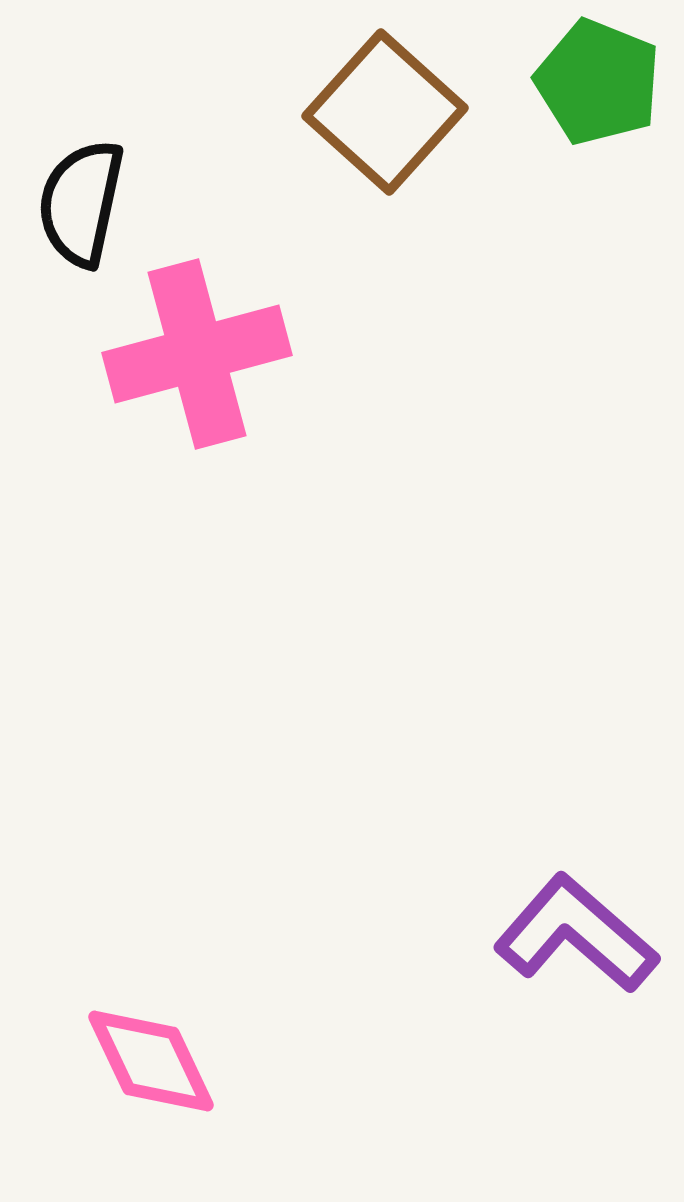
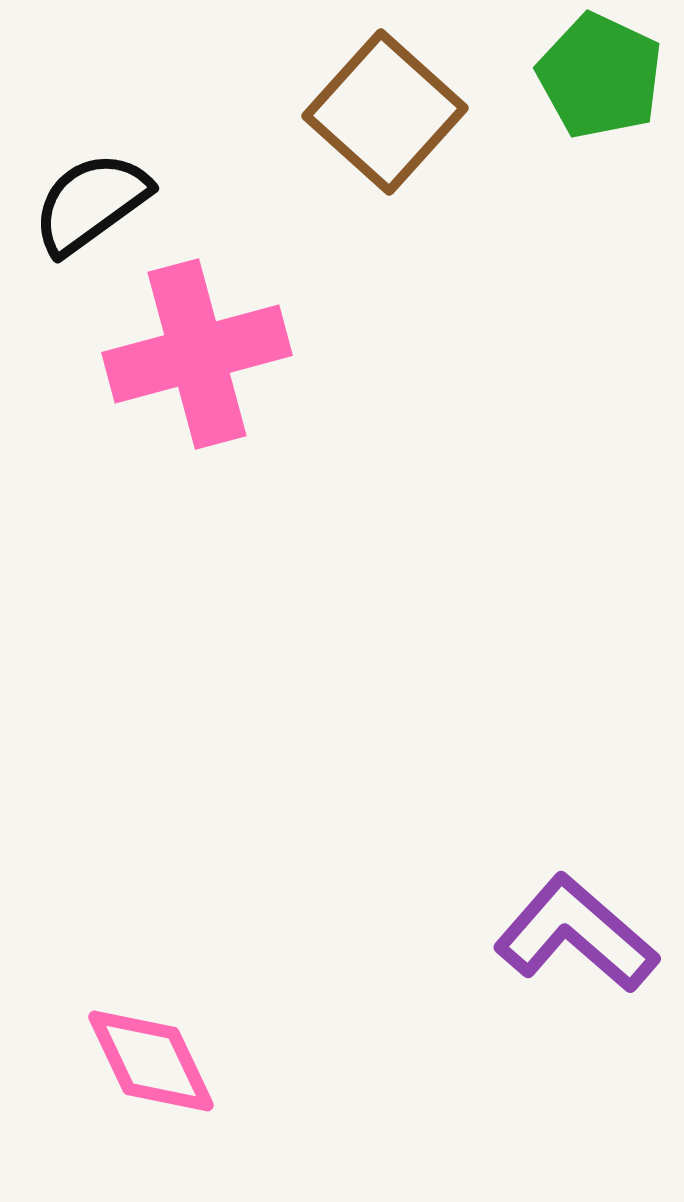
green pentagon: moved 2 px right, 6 px up; rotated 3 degrees clockwise
black semicircle: moved 10 px right; rotated 42 degrees clockwise
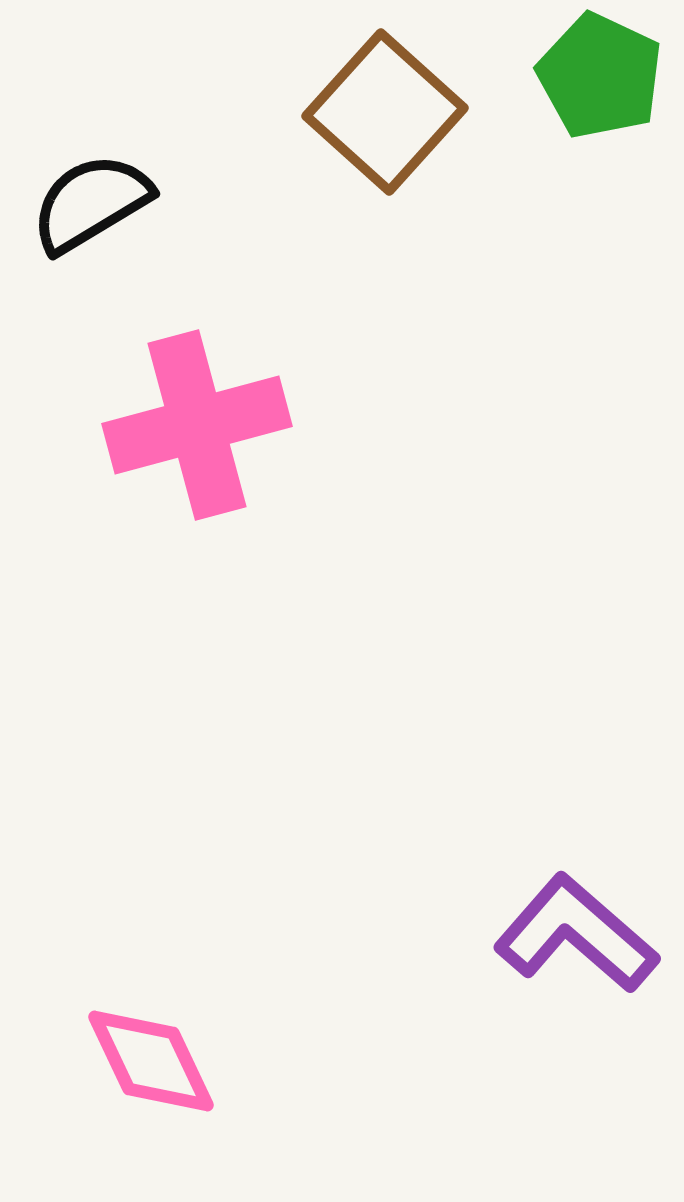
black semicircle: rotated 5 degrees clockwise
pink cross: moved 71 px down
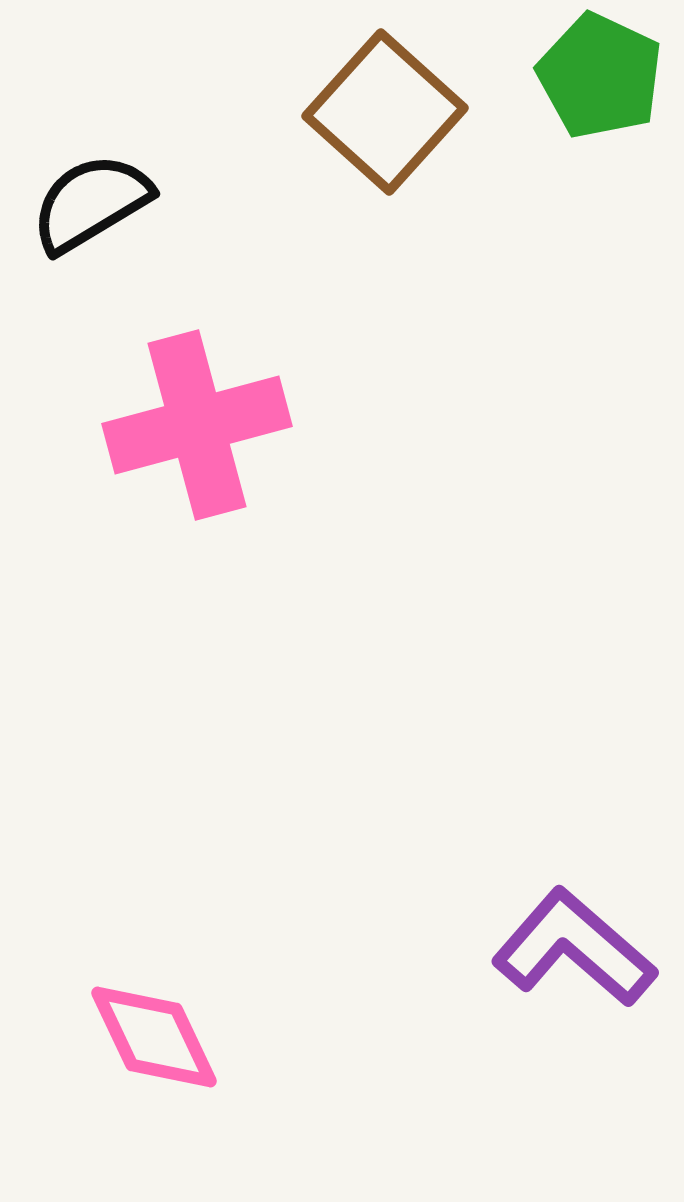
purple L-shape: moved 2 px left, 14 px down
pink diamond: moved 3 px right, 24 px up
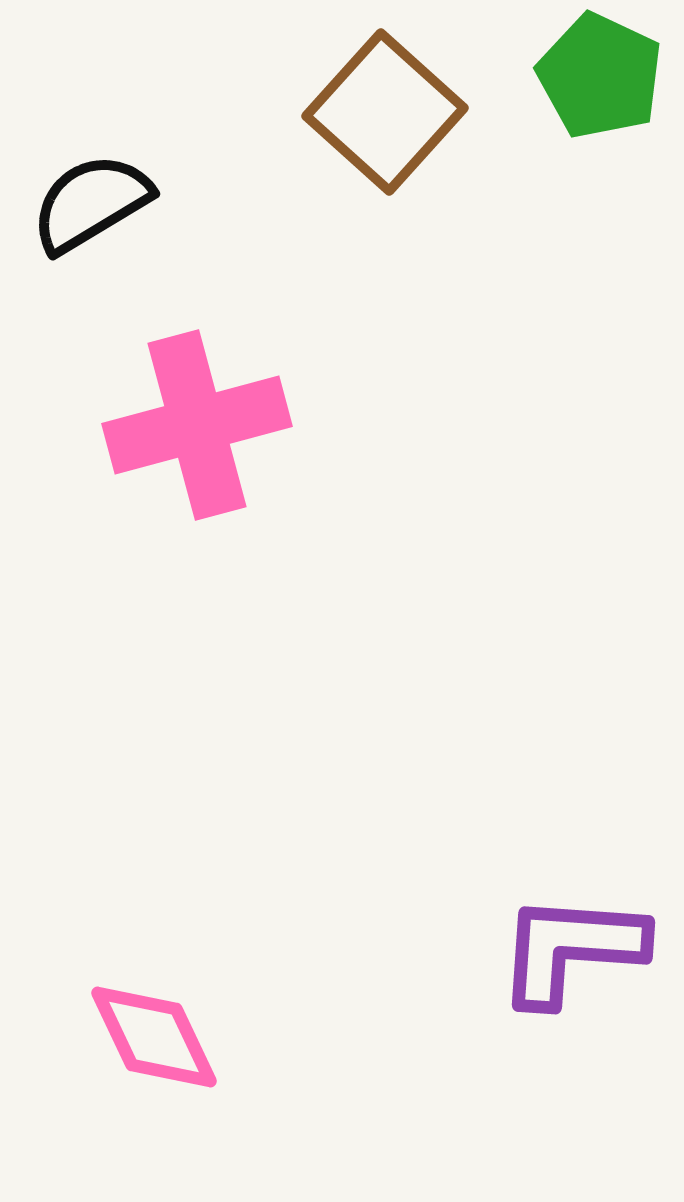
purple L-shape: moved 3 px left, 1 px down; rotated 37 degrees counterclockwise
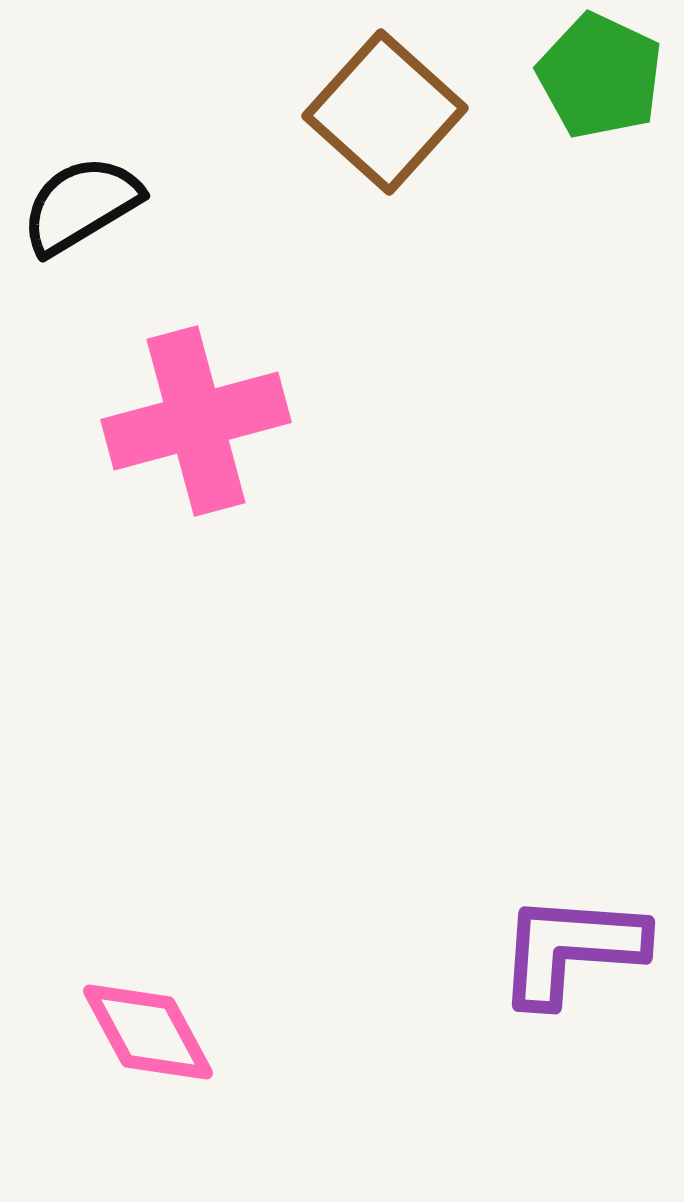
black semicircle: moved 10 px left, 2 px down
pink cross: moved 1 px left, 4 px up
pink diamond: moved 6 px left, 5 px up; rotated 3 degrees counterclockwise
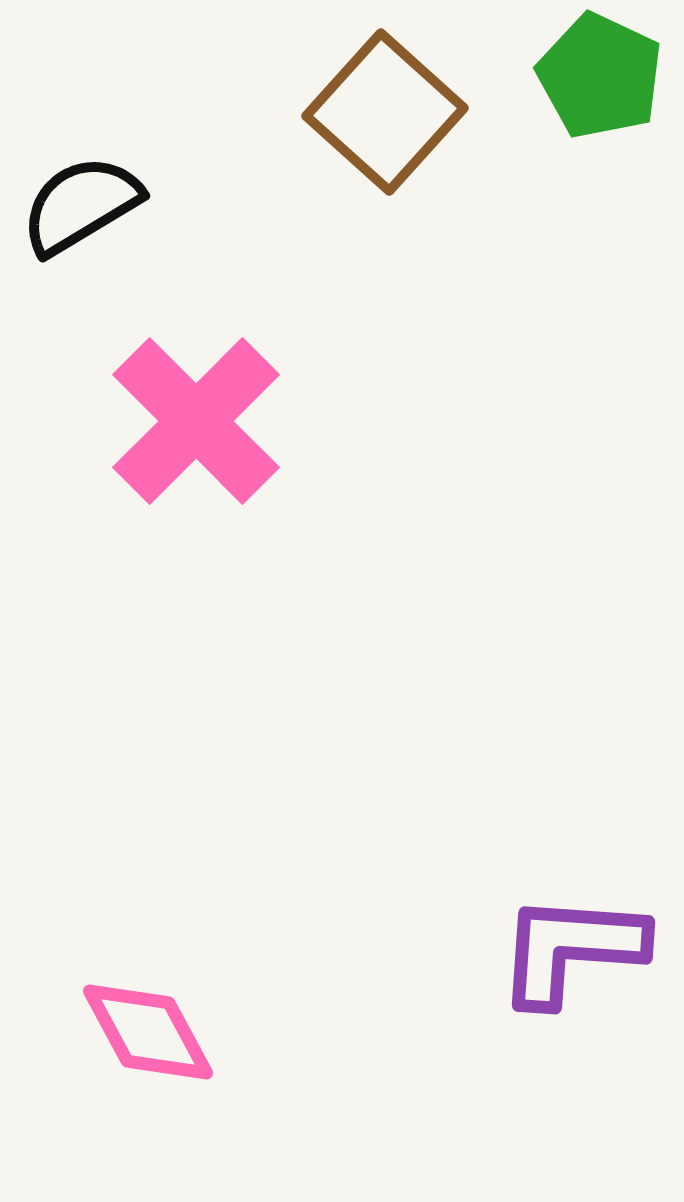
pink cross: rotated 30 degrees counterclockwise
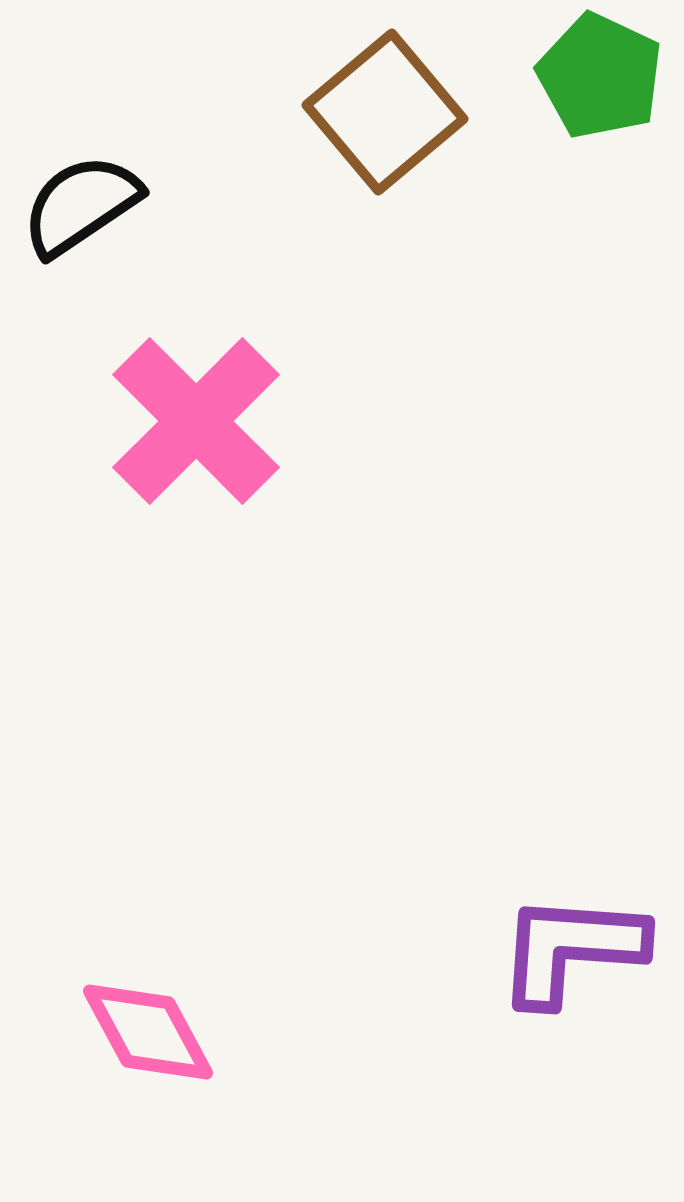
brown square: rotated 8 degrees clockwise
black semicircle: rotated 3 degrees counterclockwise
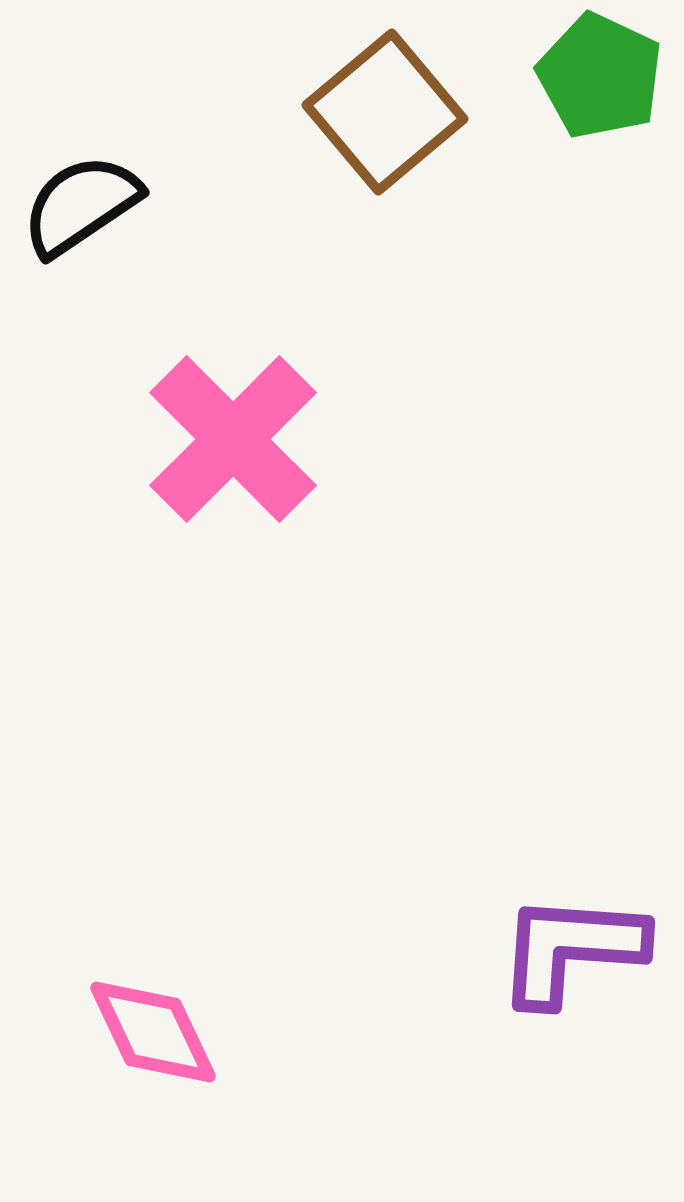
pink cross: moved 37 px right, 18 px down
pink diamond: moved 5 px right; rotated 3 degrees clockwise
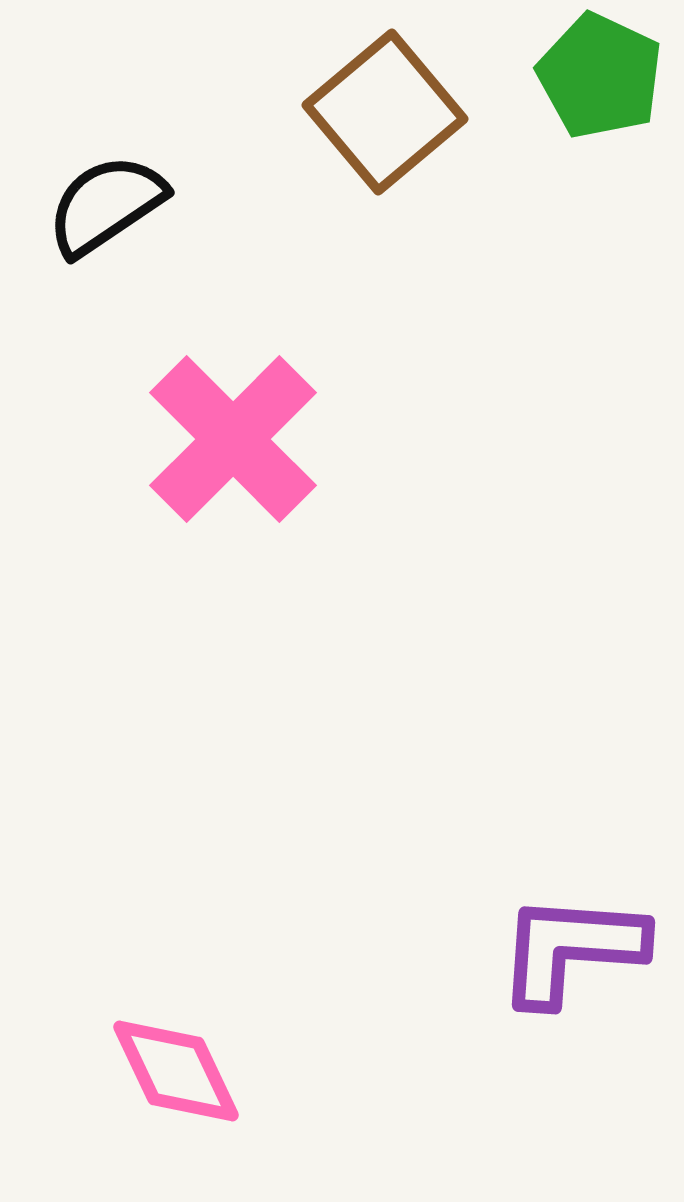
black semicircle: moved 25 px right
pink diamond: moved 23 px right, 39 px down
